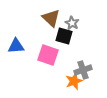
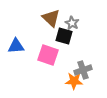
orange star: rotated 24 degrees clockwise
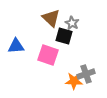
gray cross: moved 3 px right, 4 px down
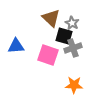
gray cross: moved 13 px left, 26 px up
orange star: moved 4 px down
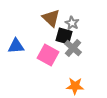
gray cross: rotated 30 degrees counterclockwise
pink square: rotated 10 degrees clockwise
orange star: moved 1 px right, 1 px down
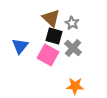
black square: moved 10 px left
blue triangle: moved 4 px right; rotated 48 degrees counterclockwise
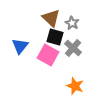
black square: moved 1 px right, 1 px down
orange star: rotated 18 degrees clockwise
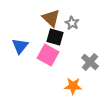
gray cross: moved 17 px right, 14 px down
orange star: moved 2 px left; rotated 18 degrees counterclockwise
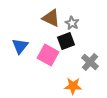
brown triangle: rotated 18 degrees counterclockwise
black square: moved 11 px right, 4 px down; rotated 36 degrees counterclockwise
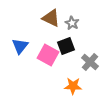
black square: moved 5 px down
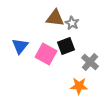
brown triangle: moved 4 px right; rotated 18 degrees counterclockwise
pink square: moved 2 px left, 1 px up
orange star: moved 6 px right
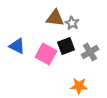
blue triangle: moved 3 px left; rotated 42 degrees counterclockwise
gray cross: moved 10 px up; rotated 18 degrees clockwise
